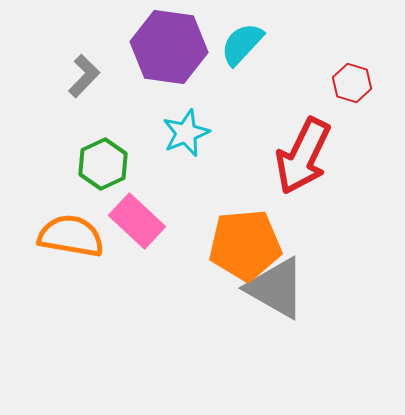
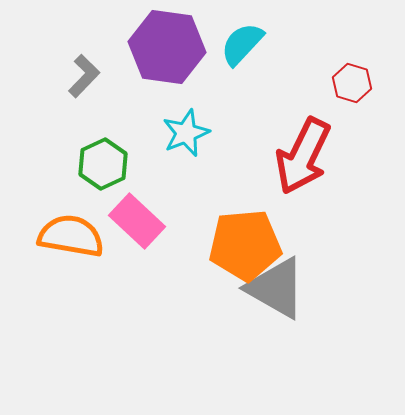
purple hexagon: moved 2 px left
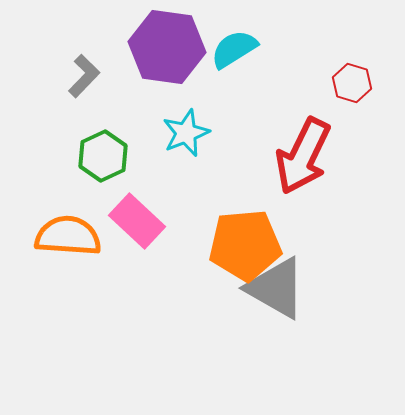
cyan semicircle: moved 8 px left, 5 px down; rotated 15 degrees clockwise
green hexagon: moved 8 px up
orange semicircle: moved 3 px left; rotated 6 degrees counterclockwise
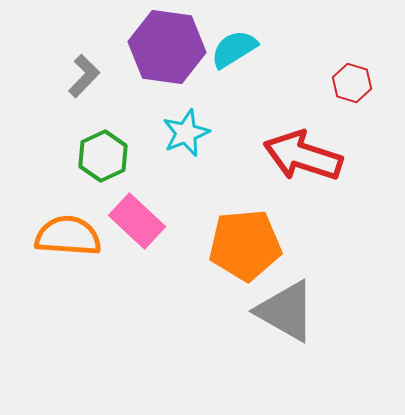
red arrow: rotated 82 degrees clockwise
gray triangle: moved 10 px right, 23 px down
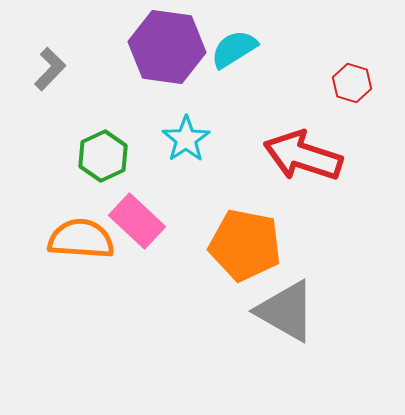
gray L-shape: moved 34 px left, 7 px up
cyan star: moved 6 px down; rotated 12 degrees counterclockwise
orange semicircle: moved 13 px right, 3 px down
orange pentagon: rotated 16 degrees clockwise
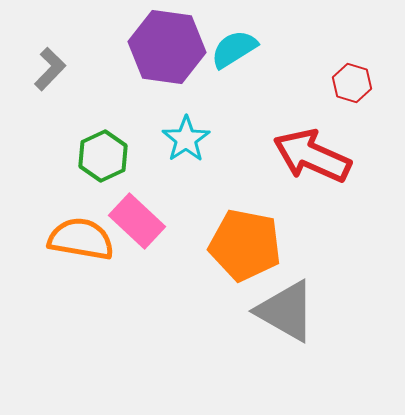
red arrow: moved 9 px right; rotated 6 degrees clockwise
orange semicircle: rotated 6 degrees clockwise
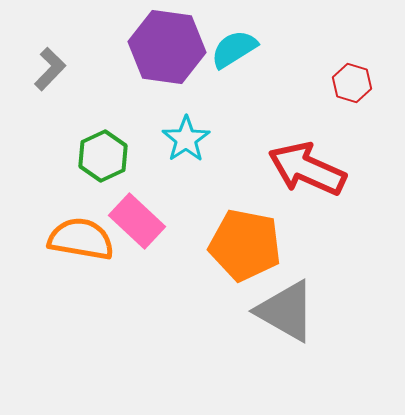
red arrow: moved 5 px left, 13 px down
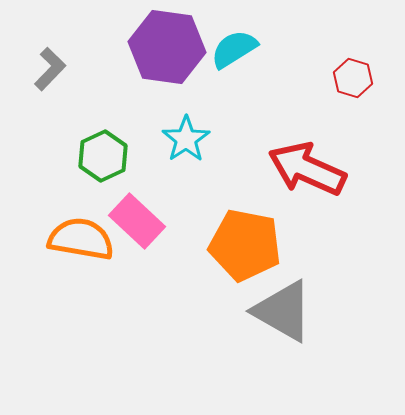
red hexagon: moved 1 px right, 5 px up
gray triangle: moved 3 px left
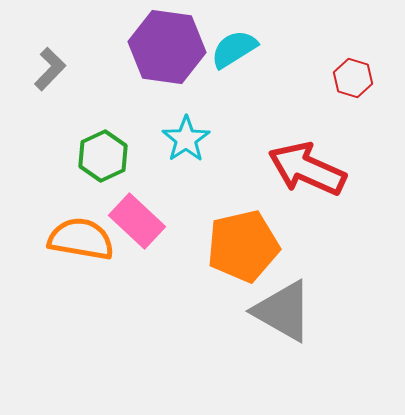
orange pentagon: moved 2 px left, 1 px down; rotated 24 degrees counterclockwise
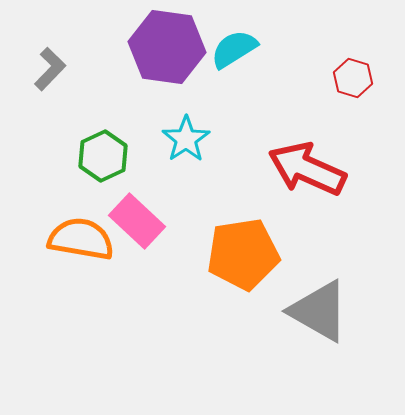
orange pentagon: moved 8 px down; rotated 4 degrees clockwise
gray triangle: moved 36 px right
